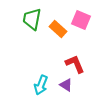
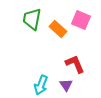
purple triangle: rotated 24 degrees clockwise
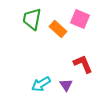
pink square: moved 1 px left, 1 px up
red L-shape: moved 8 px right
cyan arrow: moved 1 px up; rotated 36 degrees clockwise
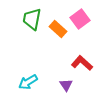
pink square: rotated 30 degrees clockwise
red L-shape: moved 1 px left, 1 px up; rotated 25 degrees counterclockwise
cyan arrow: moved 13 px left, 2 px up
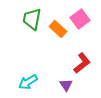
red L-shape: rotated 100 degrees clockwise
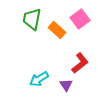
orange rectangle: moved 1 px left, 1 px down
red L-shape: moved 2 px left
cyan arrow: moved 11 px right, 3 px up
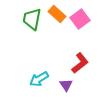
orange rectangle: moved 16 px up
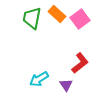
green trapezoid: moved 1 px up
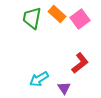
purple triangle: moved 2 px left, 3 px down
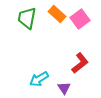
green trapezoid: moved 5 px left
